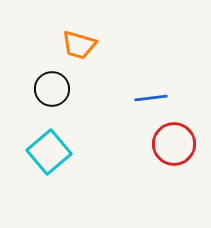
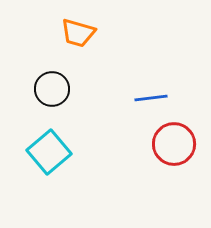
orange trapezoid: moved 1 px left, 12 px up
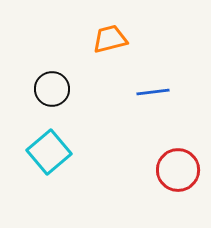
orange trapezoid: moved 32 px right, 6 px down; rotated 150 degrees clockwise
blue line: moved 2 px right, 6 px up
red circle: moved 4 px right, 26 px down
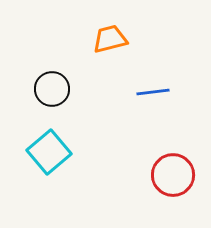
red circle: moved 5 px left, 5 px down
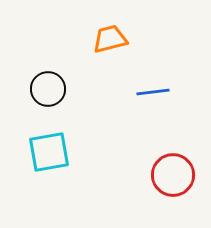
black circle: moved 4 px left
cyan square: rotated 30 degrees clockwise
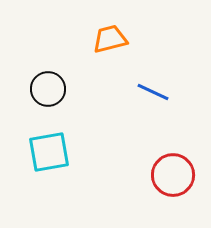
blue line: rotated 32 degrees clockwise
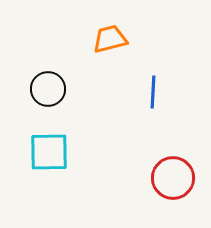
blue line: rotated 68 degrees clockwise
cyan square: rotated 9 degrees clockwise
red circle: moved 3 px down
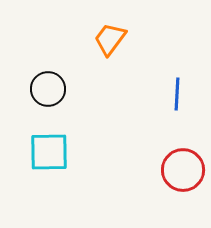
orange trapezoid: rotated 39 degrees counterclockwise
blue line: moved 24 px right, 2 px down
red circle: moved 10 px right, 8 px up
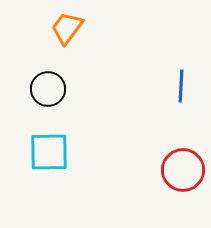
orange trapezoid: moved 43 px left, 11 px up
blue line: moved 4 px right, 8 px up
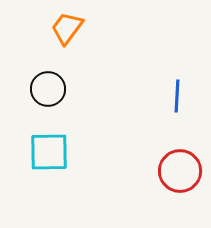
blue line: moved 4 px left, 10 px down
red circle: moved 3 px left, 1 px down
